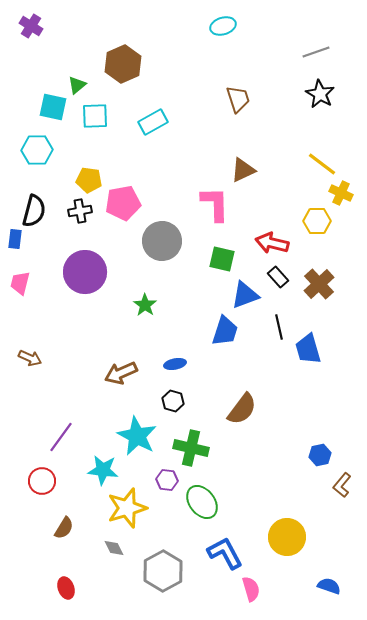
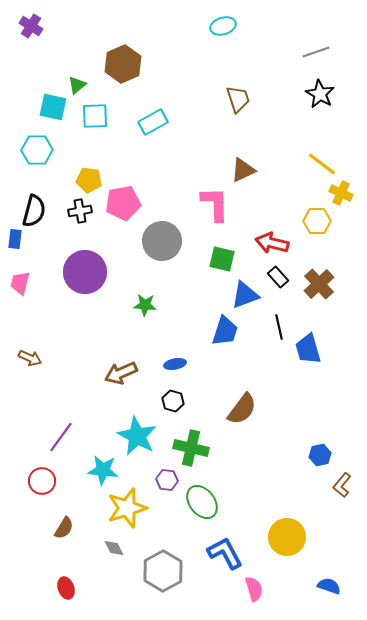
green star at (145, 305): rotated 30 degrees counterclockwise
pink semicircle at (251, 589): moved 3 px right
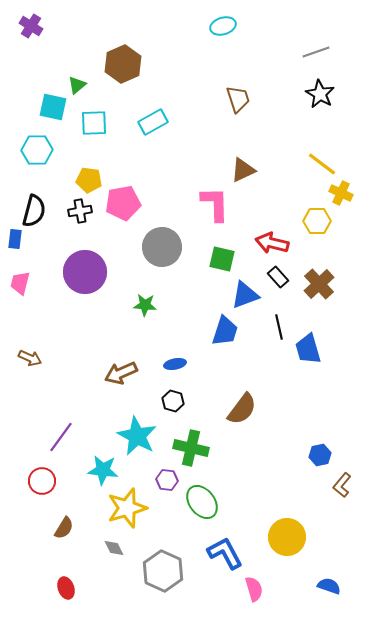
cyan square at (95, 116): moved 1 px left, 7 px down
gray circle at (162, 241): moved 6 px down
gray hexagon at (163, 571): rotated 6 degrees counterclockwise
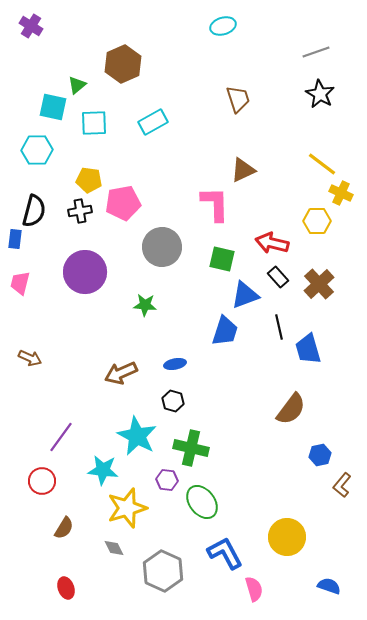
brown semicircle at (242, 409): moved 49 px right
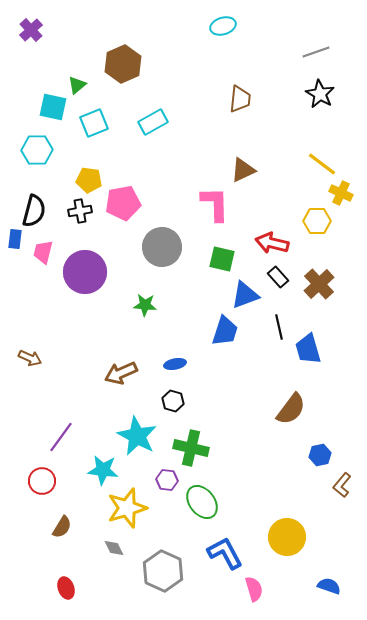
purple cross at (31, 26): moved 4 px down; rotated 15 degrees clockwise
brown trapezoid at (238, 99): moved 2 px right; rotated 24 degrees clockwise
cyan square at (94, 123): rotated 20 degrees counterclockwise
pink trapezoid at (20, 283): moved 23 px right, 31 px up
brown semicircle at (64, 528): moved 2 px left, 1 px up
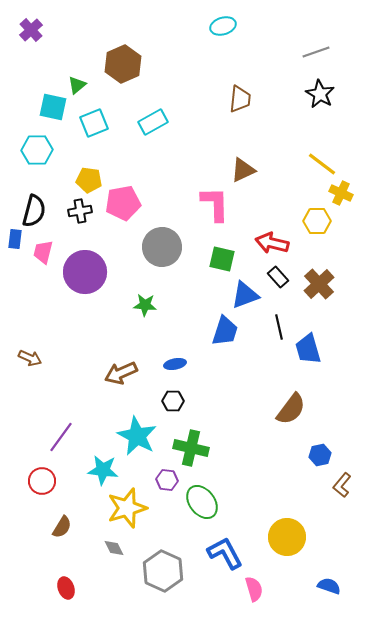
black hexagon at (173, 401): rotated 15 degrees counterclockwise
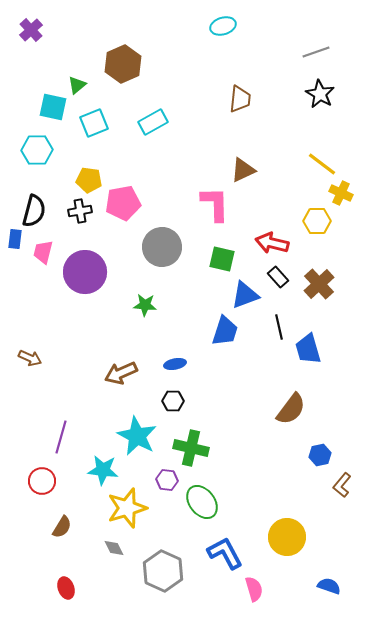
purple line at (61, 437): rotated 20 degrees counterclockwise
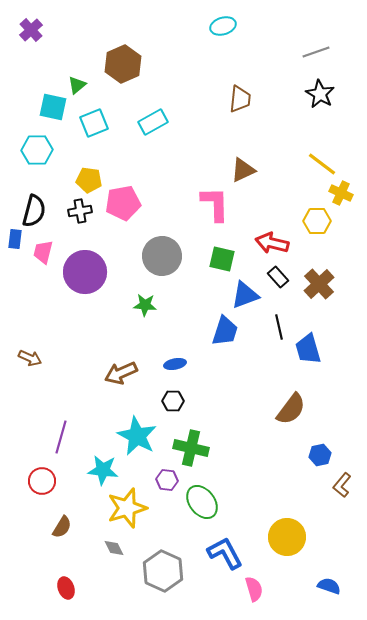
gray circle at (162, 247): moved 9 px down
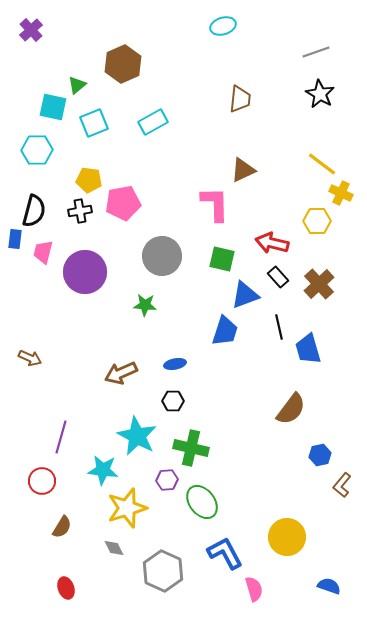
purple hexagon at (167, 480): rotated 10 degrees counterclockwise
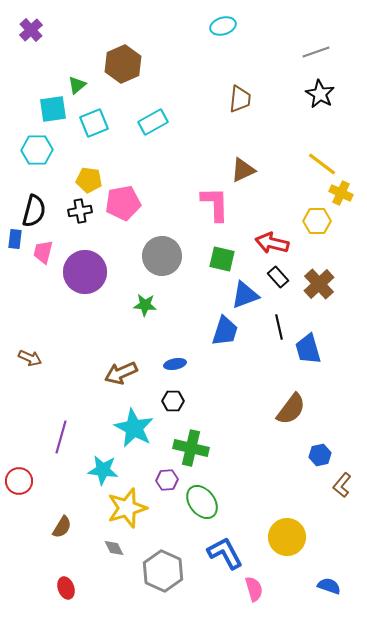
cyan square at (53, 107): moved 2 px down; rotated 20 degrees counterclockwise
cyan star at (137, 436): moved 3 px left, 8 px up
red circle at (42, 481): moved 23 px left
